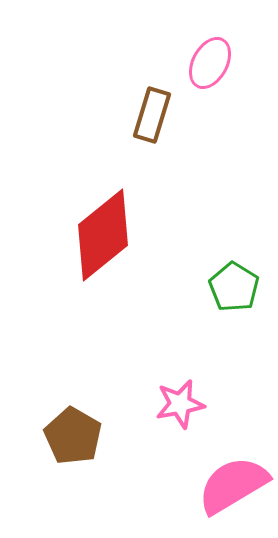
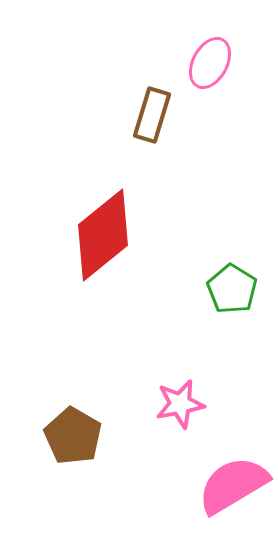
green pentagon: moved 2 px left, 2 px down
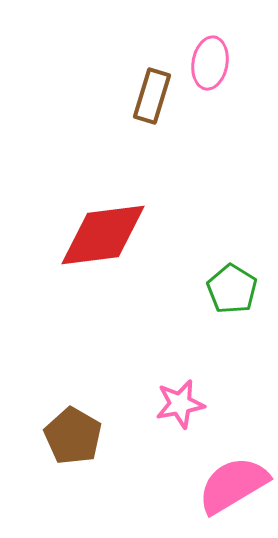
pink ellipse: rotated 18 degrees counterclockwise
brown rectangle: moved 19 px up
red diamond: rotated 32 degrees clockwise
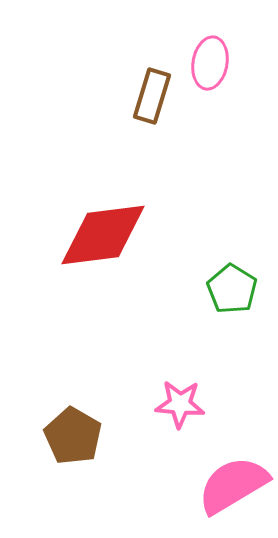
pink star: rotated 15 degrees clockwise
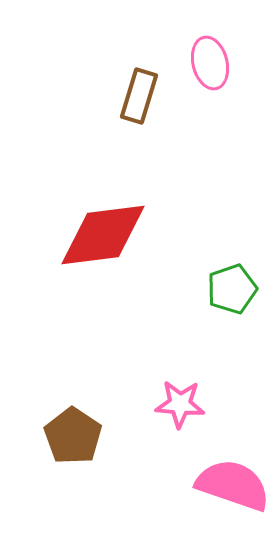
pink ellipse: rotated 24 degrees counterclockwise
brown rectangle: moved 13 px left
green pentagon: rotated 21 degrees clockwise
brown pentagon: rotated 4 degrees clockwise
pink semicircle: rotated 50 degrees clockwise
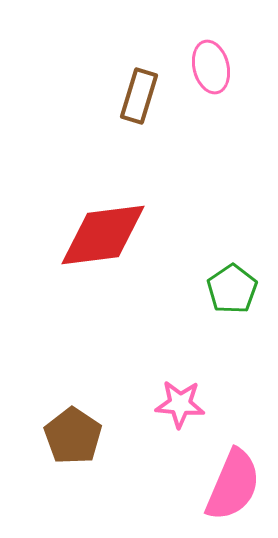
pink ellipse: moved 1 px right, 4 px down
green pentagon: rotated 15 degrees counterclockwise
pink semicircle: rotated 94 degrees clockwise
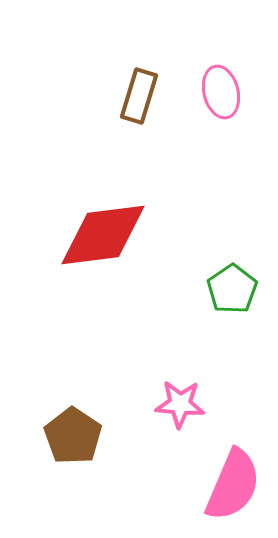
pink ellipse: moved 10 px right, 25 px down
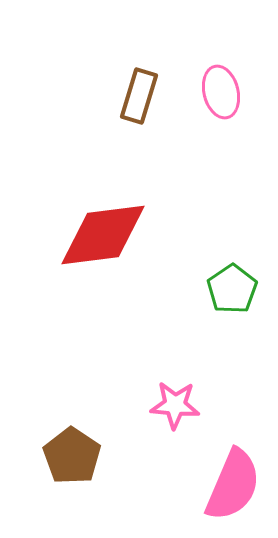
pink star: moved 5 px left, 1 px down
brown pentagon: moved 1 px left, 20 px down
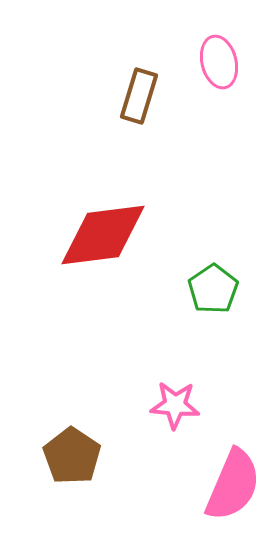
pink ellipse: moved 2 px left, 30 px up
green pentagon: moved 19 px left
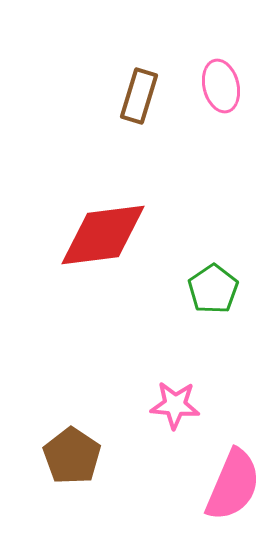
pink ellipse: moved 2 px right, 24 px down
